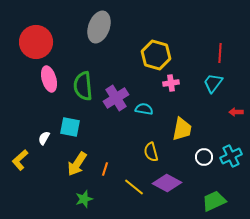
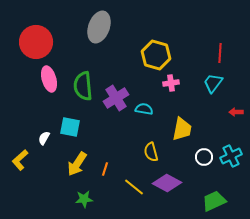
green star: rotated 12 degrees clockwise
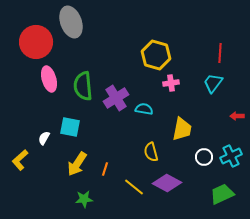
gray ellipse: moved 28 px left, 5 px up; rotated 40 degrees counterclockwise
red arrow: moved 1 px right, 4 px down
green trapezoid: moved 8 px right, 7 px up
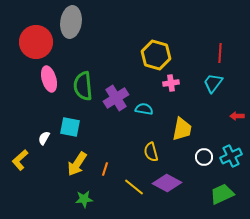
gray ellipse: rotated 28 degrees clockwise
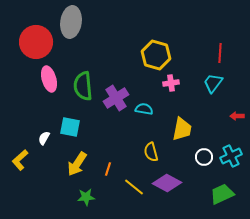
orange line: moved 3 px right
green star: moved 2 px right, 2 px up
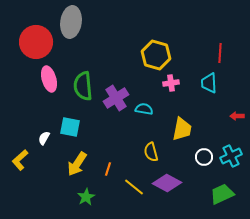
cyan trapezoid: moved 4 px left; rotated 40 degrees counterclockwise
green star: rotated 24 degrees counterclockwise
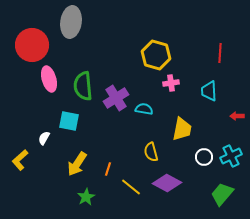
red circle: moved 4 px left, 3 px down
cyan trapezoid: moved 8 px down
cyan square: moved 1 px left, 6 px up
yellow line: moved 3 px left
green trapezoid: rotated 25 degrees counterclockwise
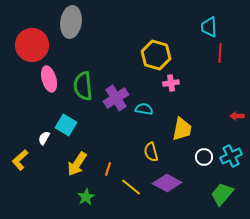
cyan trapezoid: moved 64 px up
cyan square: moved 3 px left, 4 px down; rotated 20 degrees clockwise
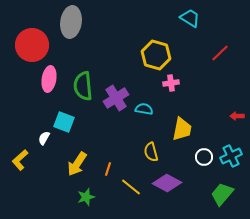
cyan trapezoid: moved 19 px left, 9 px up; rotated 125 degrees clockwise
red line: rotated 42 degrees clockwise
pink ellipse: rotated 25 degrees clockwise
cyan square: moved 2 px left, 3 px up; rotated 10 degrees counterclockwise
green star: rotated 12 degrees clockwise
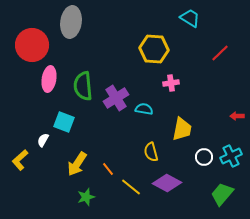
yellow hexagon: moved 2 px left, 6 px up; rotated 12 degrees counterclockwise
white semicircle: moved 1 px left, 2 px down
orange line: rotated 56 degrees counterclockwise
